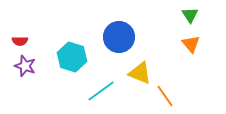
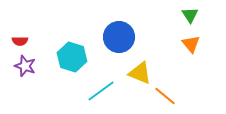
orange line: rotated 15 degrees counterclockwise
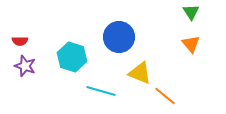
green triangle: moved 1 px right, 3 px up
cyan line: rotated 52 degrees clockwise
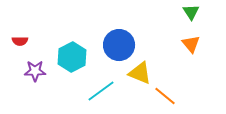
blue circle: moved 8 px down
cyan hexagon: rotated 16 degrees clockwise
purple star: moved 10 px right, 5 px down; rotated 20 degrees counterclockwise
cyan line: rotated 52 degrees counterclockwise
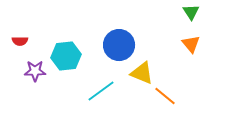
cyan hexagon: moved 6 px left, 1 px up; rotated 20 degrees clockwise
yellow triangle: moved 2 px right
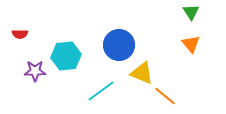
red semicircle: moved 7 px up
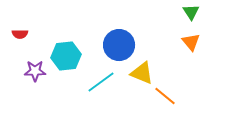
orange triangle: moved 2 px up
cyan line: moved 9 px up
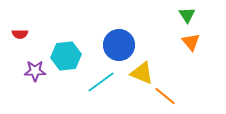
green triangle: moved 4 px left, 3 px down
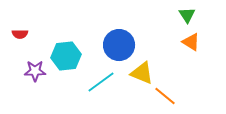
orange triangle: rotated 18 degrees counterclockwise
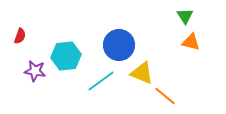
green triangle: moved 2 px left, 1 px down
red semicircle: moved 2 px down; rotated 70 degrees counterclockwise
orange triangle: rotated 18 degrees counterclockwise
purple star: rotated 10 degrees clockwise
cyan line: moved 1 px up
